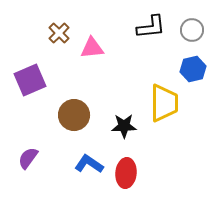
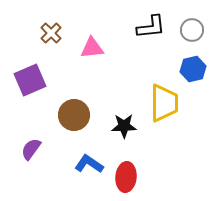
brown cross: moved 8 px left
purple semicircle: moved 3 px right, 9 px up
red ellipse: moved 4 px down
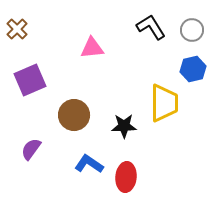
black L-shape: rotated 116 degrees counterclockwise
brown cross: moved 34 px left, 4 px up
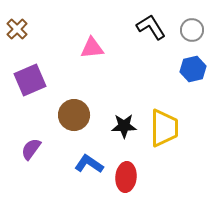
yellow trapezoid: moved 25 px down
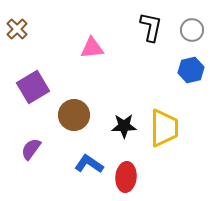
black L-shape: rotated 44 degrees clockwise
blue hexagon: moved 2 px left, 1 px down
purple square: moved 3 px right, 7 px down; rotated 8 degrees counterclockwise
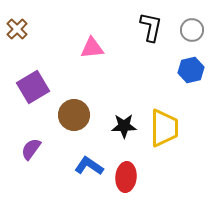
blue L-shape: moved 2 px down
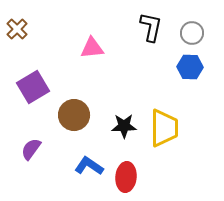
gray circle: moved 3 px down
blue hexagon: moved 1 px left, 3 px up; rotated 15 degrees clockwise
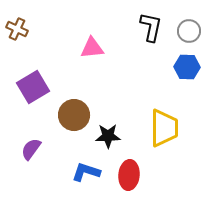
brown cross: rotated 20 degrees counterclockwise
gray circle: moved 3 px left, 2 px up
blue hexagon: moved 3 px left
black star: moved 16 px left, 10 px down
blue L-shape: moved 3 px left, 6 px down; rotated 16 degrees counterclockwise
red ellipse: moved 3 px right, 2 px up
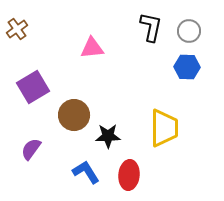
brown cross: rotated 30 degrees clockwise
blue L-shape: rotated 40 degrees clockwise
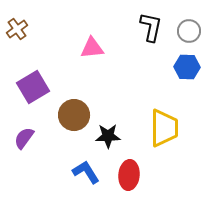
purple semicircle: moved 7 px left, 11 px up
